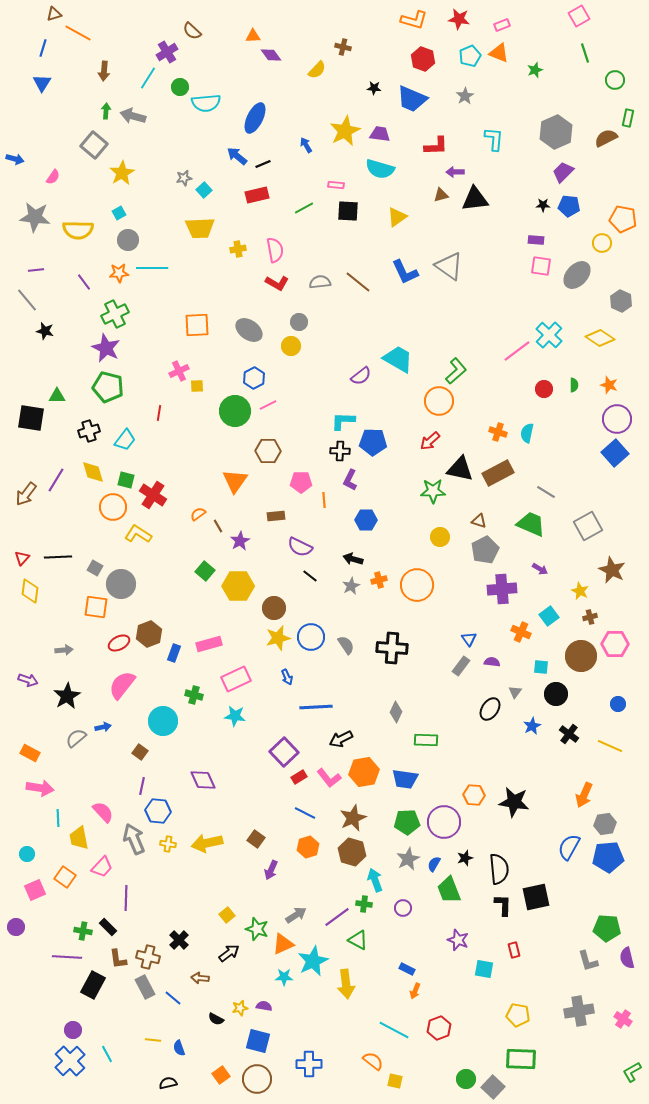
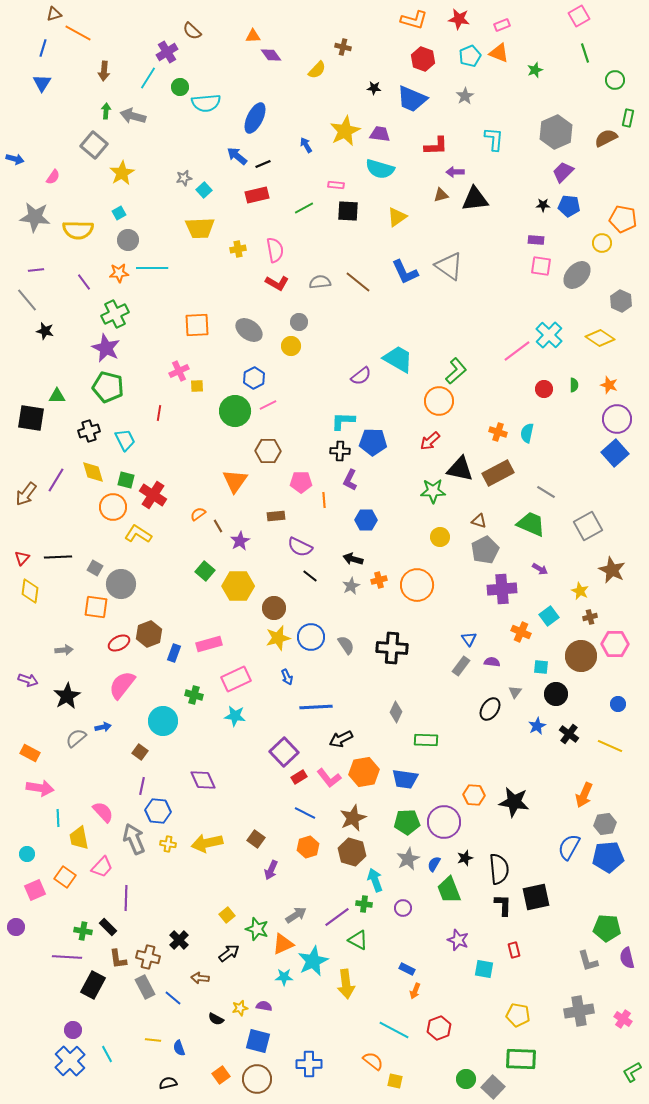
cyan trapezoid at (125, 440): rotated 65 degrees counterclockwise
blue star at (532, 726): moved 5 px right
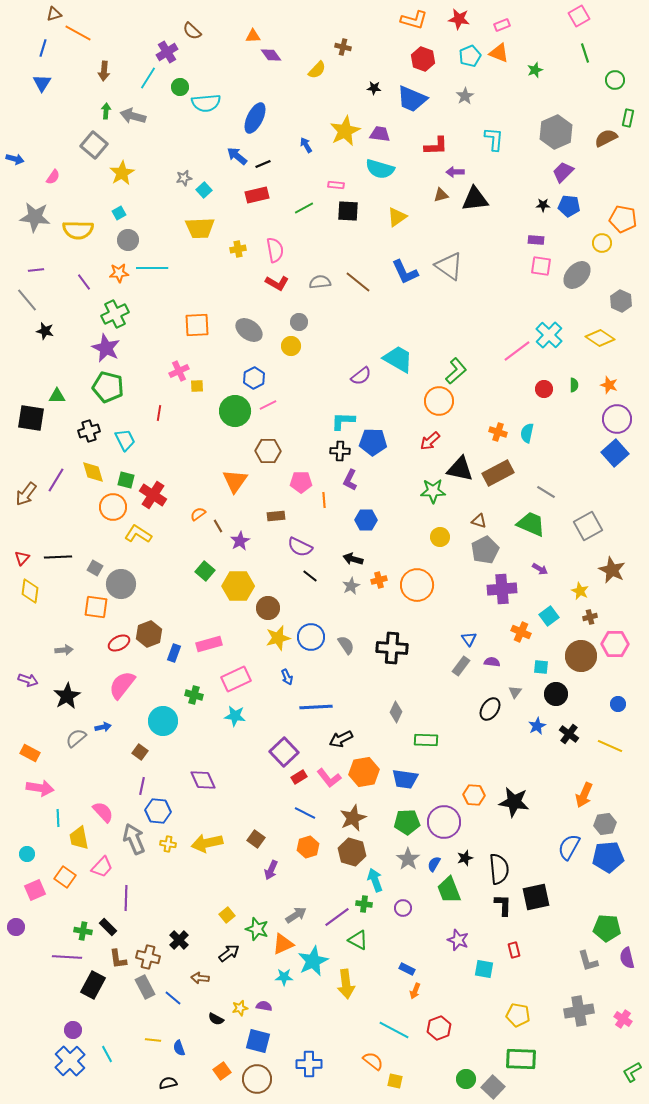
brown circle at (274, 608): moved 6 px left
gray star at (408, 859): rotated 10 degrees counterclockwise
orange square at (221, 1075): moved 1 px right, 4 px up
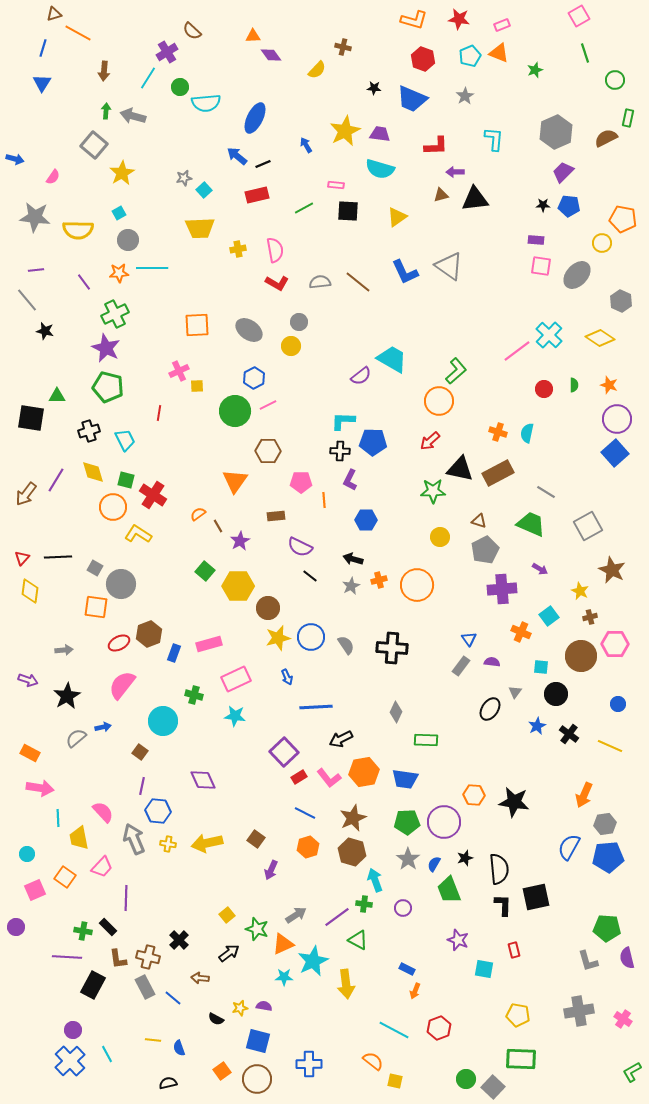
cyan trapezoid at (398, 359): moved 6 px left
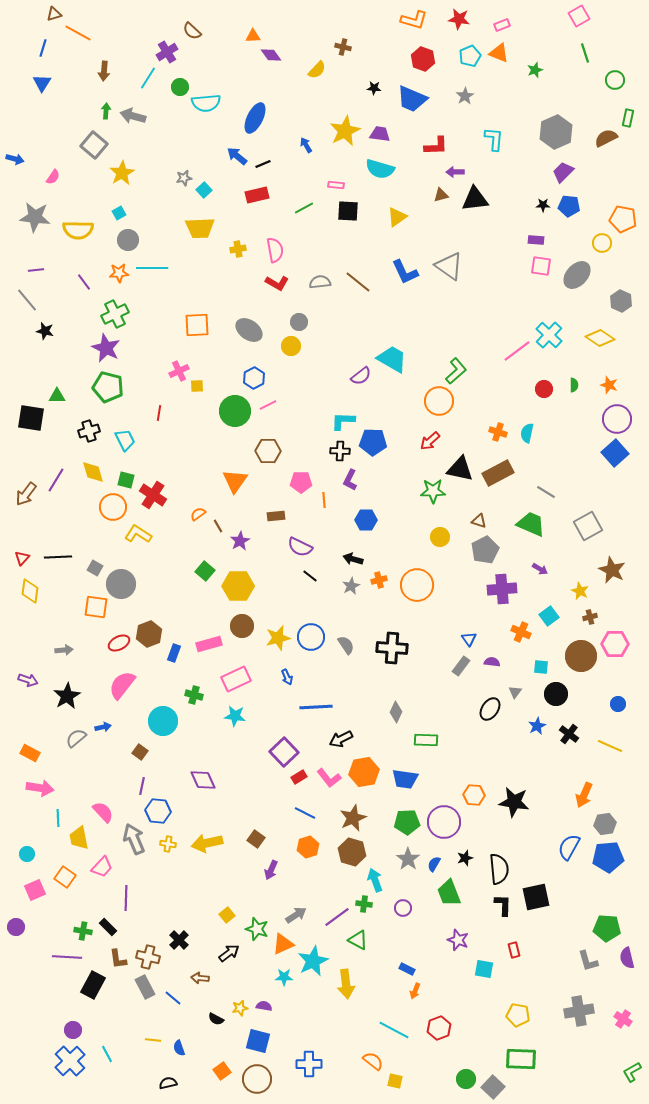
brown circle at (268, 608): moved 26 px left, 18 px down
green trapezoid at (449, 890): moved 3 px down
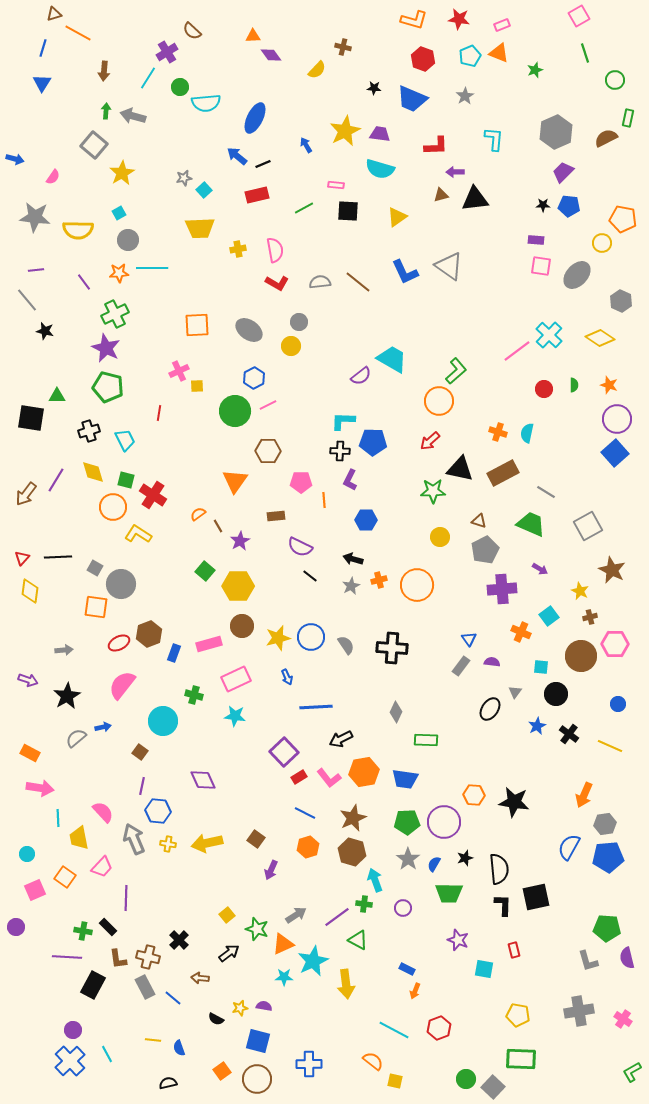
brown rectangle at (498, 473): moved 5 px right
green trapezoid at (449, 893): rotated 68 degrees counterclockwise
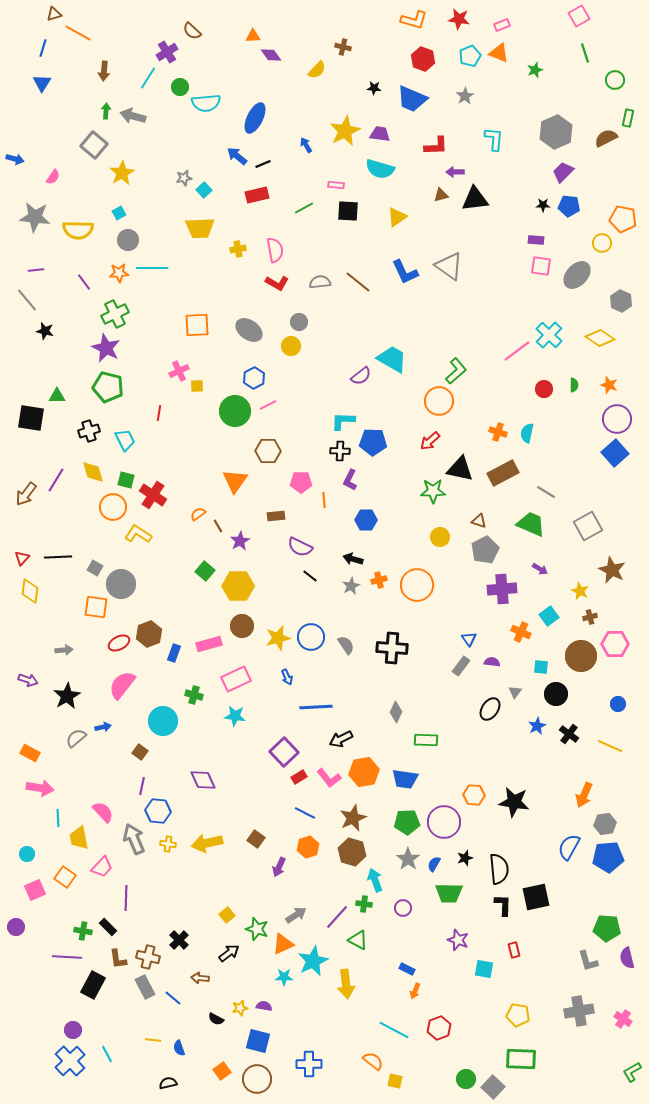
purple arrow at (271, 870): moved 8 px right, 3 px up
purple line at (337, 917): rotated 12 degrees counterclockwise
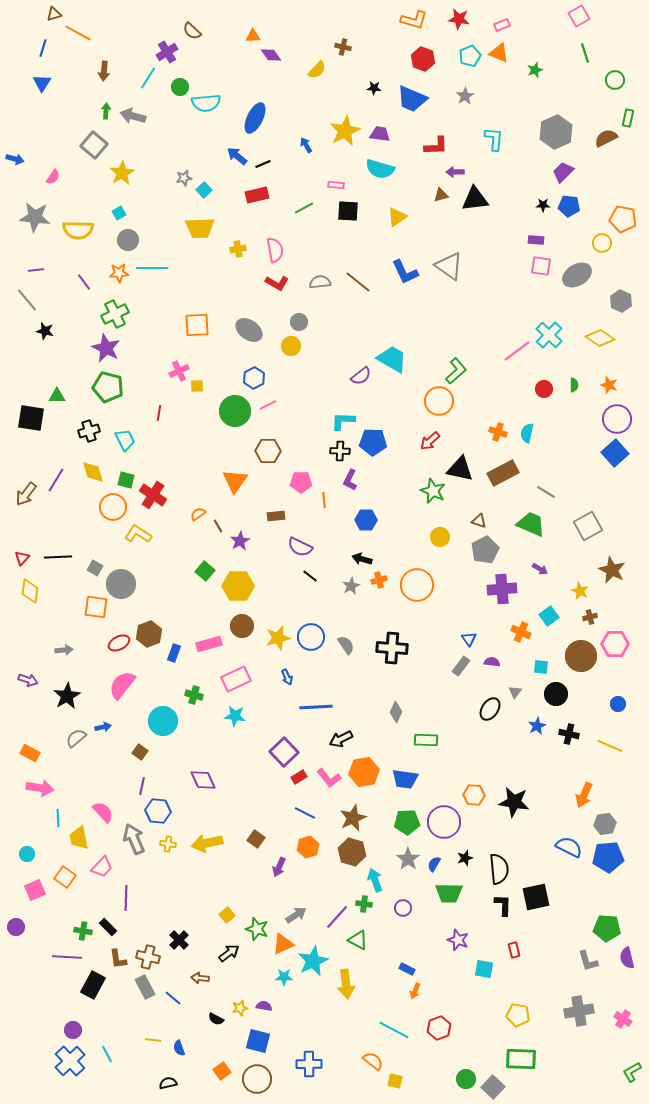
gray ellipse at (577, 275): rotated 16 degrees clockwise
green star at (433, 491): rotated 25 degrees clockwise
black arrow at (353, 559): moved 9 px right
black cross at (569, 734): rotated 24 degrees counterclockwise
blue semicircle at (569, 847): rotated 88 degrees clockwise
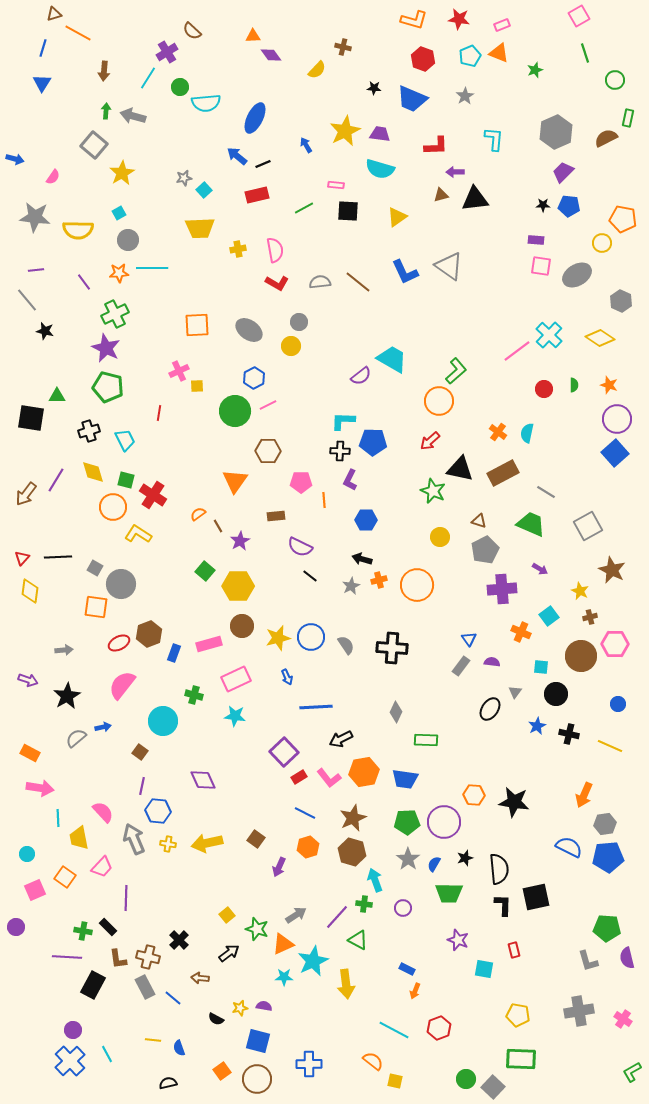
orange cross at (498, 432): rotated 18 degrees clockwise
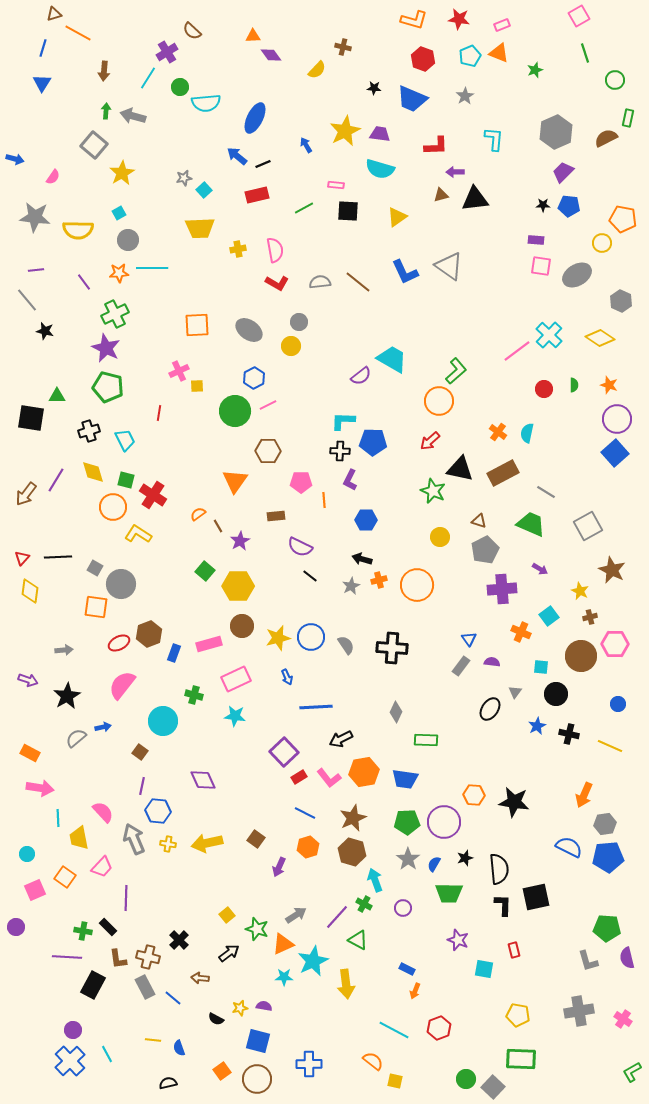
green cross at (364, 904): rotated 21 degrees clockwise
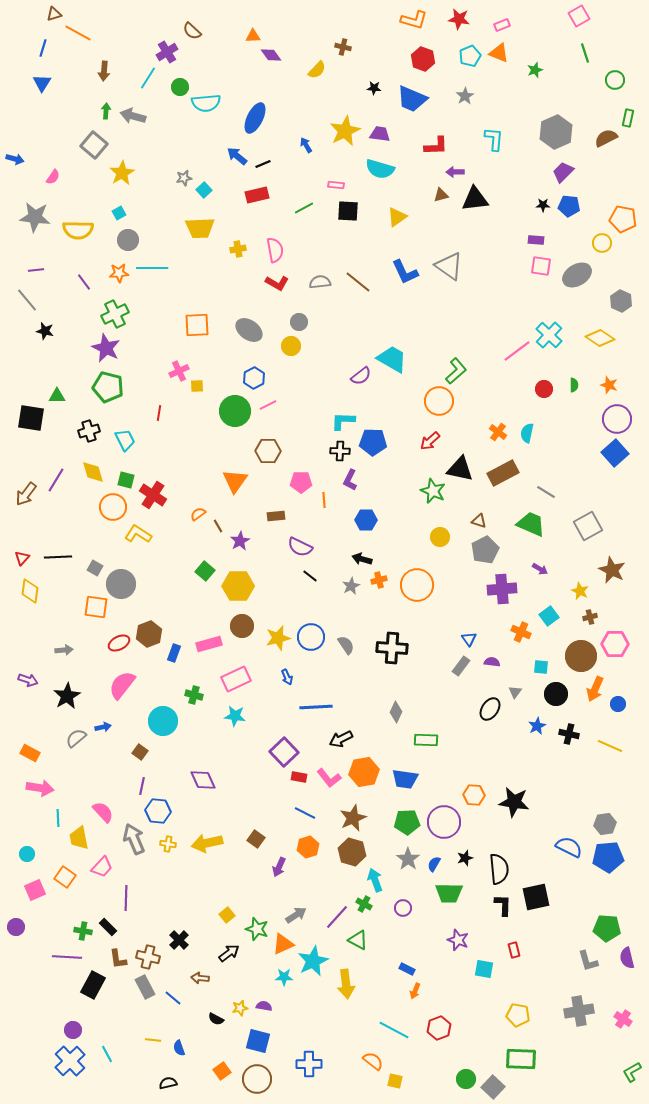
red rectangle at (299, 777): rotated 42 degrees clockwise
orange arrow at (584, 795): moved 11 px right, 106 px up
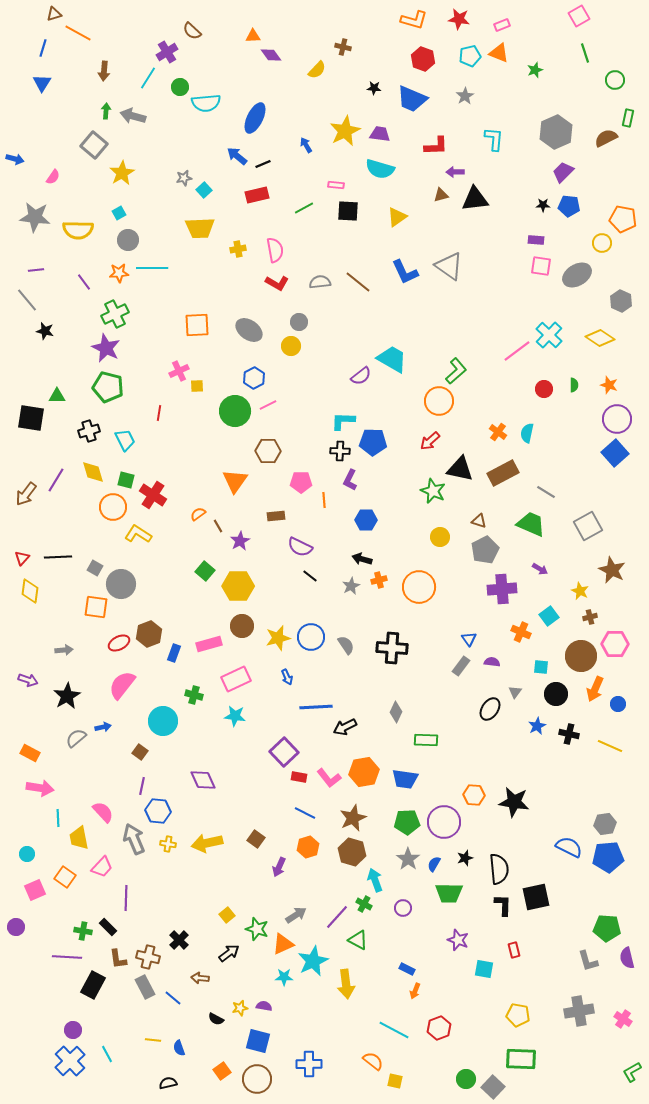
cyan pentagon at (470, 56): rotated 10 degrees clockwise
orange circle at (417, 585): moved 2 px right, 2 px down
black arrow at (341, 739): moved 4 px right, 12 px up
